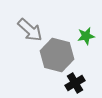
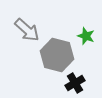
gray arrow: moved 3 px left
green star: rotated 30 degrees clockwise
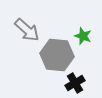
green star: moved 3 px left
gray hexagon: rotated 8 degrees counterclockwise
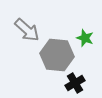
green star: moved 2 px right, 2 px down
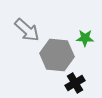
green star: rotated 18 degrees counterclockwise
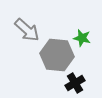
green star: moved 3 px left; rotated 12 degrees clockwise
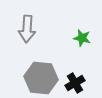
gray arrow: moved 1 px up; rotated 52 degrees clockwise
gray hexagon: moved 16 px left, 23 px down
